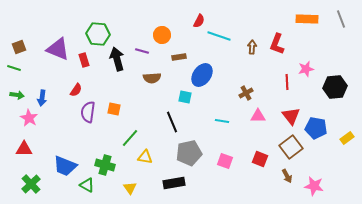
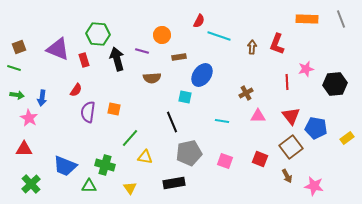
black hexagon at (335, 87): moved 3 px up
green triangle at (87, 185): moved 2 px right, 1 px down; rotated 28 degrees counterclockwise
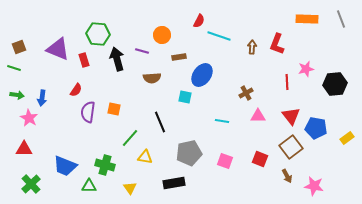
black line at (172, 122): moved 12 px left
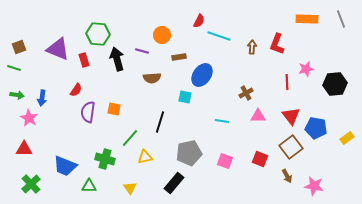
black line at (160, 122): rotated 40 degrees clockwise
yellow triangle at (145, 157): rotated 21 degrees counterclockwise
green cross at (105, 165): moved 6 px up
black rectangle at (174, 183): rotated 40 degrees counterclockwise
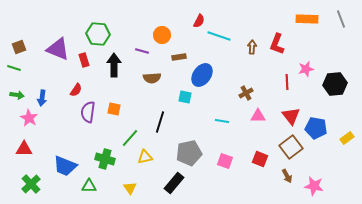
black arrow at (117, 59): moved 3 px left, 6 px down; rotated 15 degrees clockwise
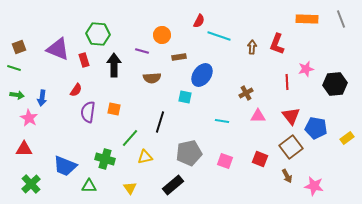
black rectangle at (174, 183): moved 1 px left, 2 px down; rotated 10 degrees clockwise
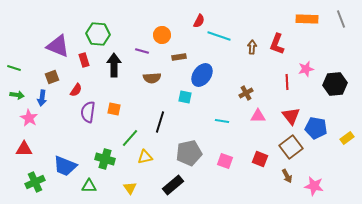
brown square at (19, 47): moved 33 px right, 30 px down
purple triangle at (58, 49): moved 3 px up
green cross at (31, 184): moved 4 px right, 2 px up; rotated 18 degrees clockwise
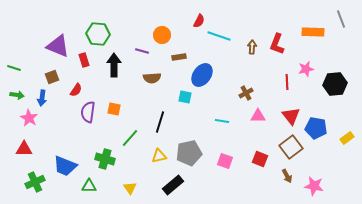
orange rectangle at (307, 19): moved 6 px right, 13 px down
yellow triangle at (145, 157): moved 14 px right, 1 px up
